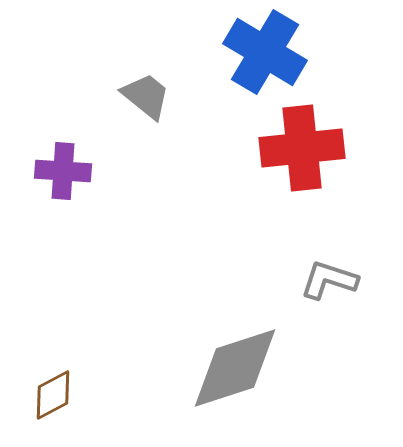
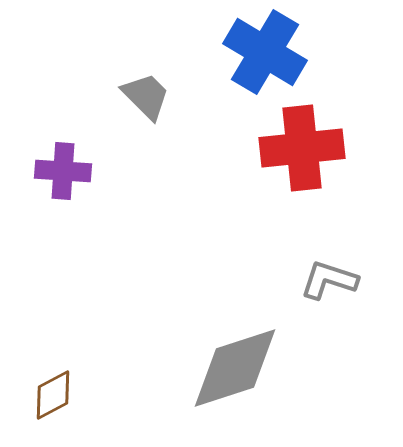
gray trapezoid: rotated 6 degrees clockwise
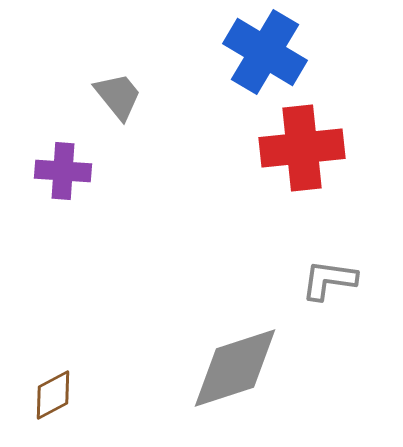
gray trapezoid: moved 28 px left; rotated 6 degrees clockwise
gray L-shape: rotated 10 degrees counterclockwise
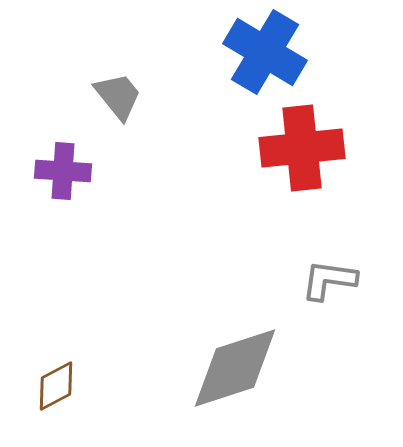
brown diamond: moved 3 px right, 9 px up
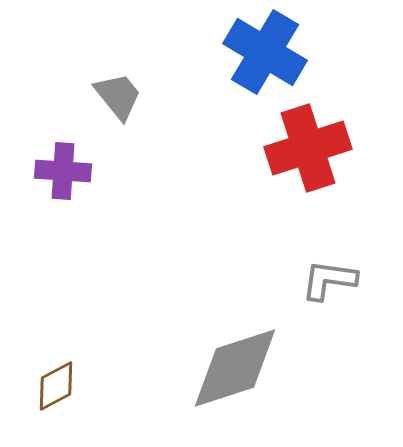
red cross: moved 6 px right; rotated 12 degrees counterclockwise
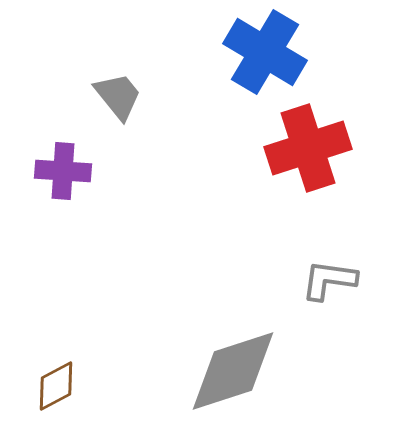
gray diamond: moved 2 px left, 3 px down
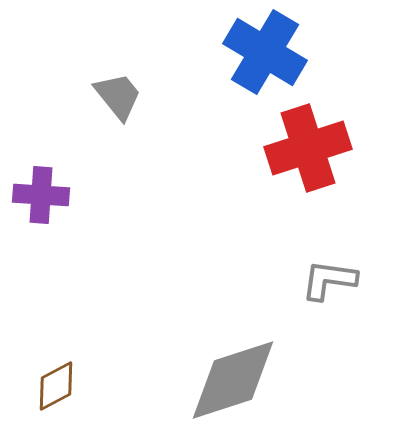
purple cross: moved 22 px left, 24 px down
gray diamond: moved 9 px down
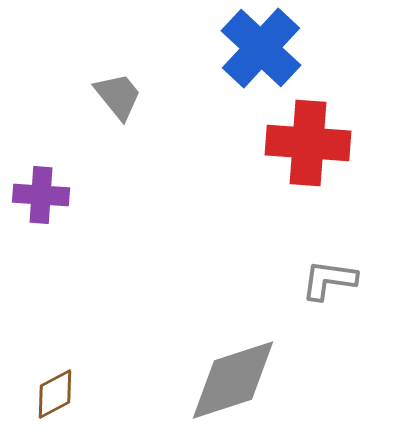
blue cross: moved 4 px left, 4 px up; rotated 12 degrees clockwise
red cross: moved 5 px up; rotated 22 degrees clockwise
brown diamond: moved 1 px left, 8 px down
